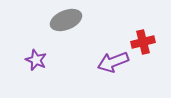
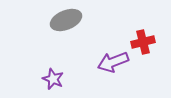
purple star: moved 17 px right, 19 px down
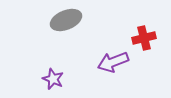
red cross: moved 1 px right, 4 px up
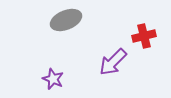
red cross: moved 2 px up
purple arrow: rotated 24 degrees counterclockwise
